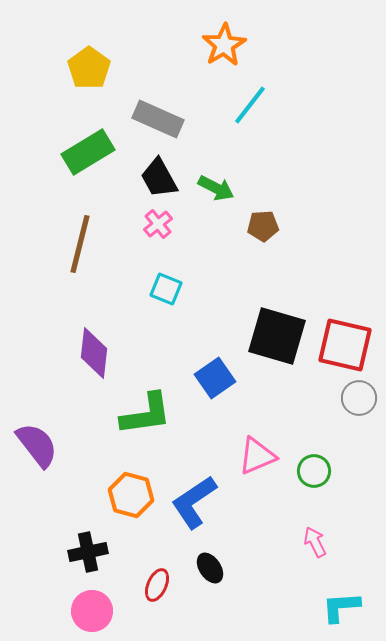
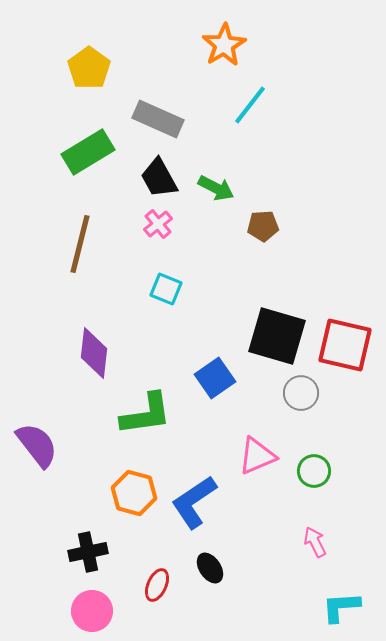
gray circle: moved 58 px left, 5 px up
orange hexagon: moved 3 px right, 2 px up
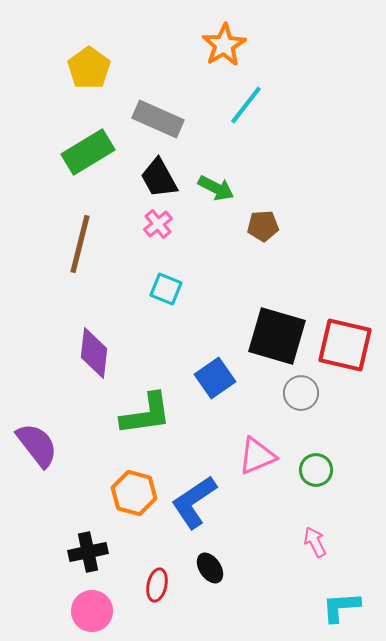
cyan line: moved 4 px left
green circle: moved 2 px right, 1 px up
red ellipse: rotated 12 degrees counterclockwise
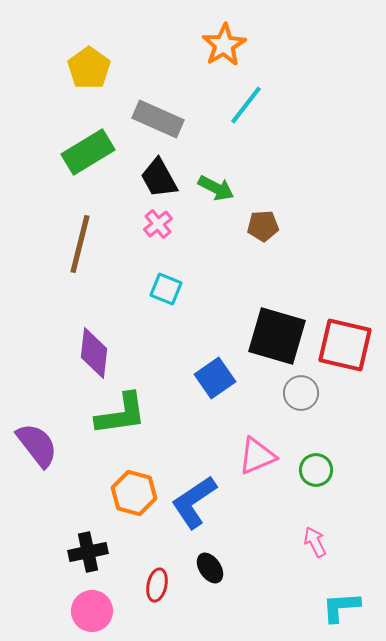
green L-shape: moved 25 px left
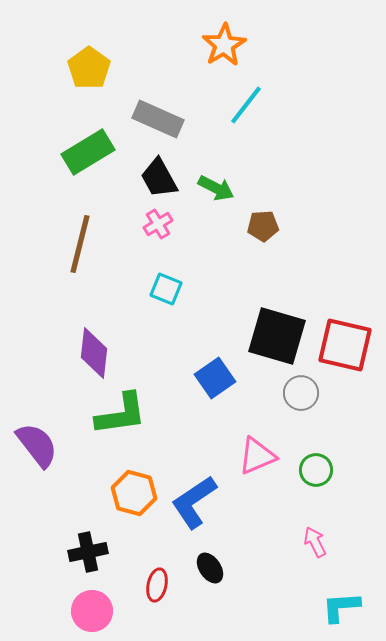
pink cross: rotated 8 degrees clockwise
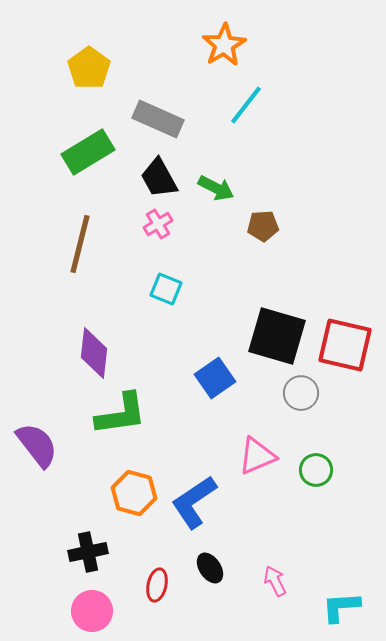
pink arrow: moved 40 px left, 39 px down
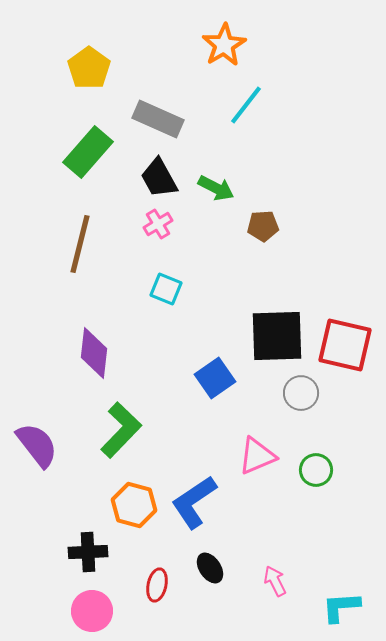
green rectangle: rotated 18 degrees counterclockwise
black square: rotated 18 degrees counterclockwise
green L-shape: moved 16 px down; rotated 38 degrees counterclockwise
orange hexagon: moved 12 px down
black cross: rotated 9 degrees clockwise
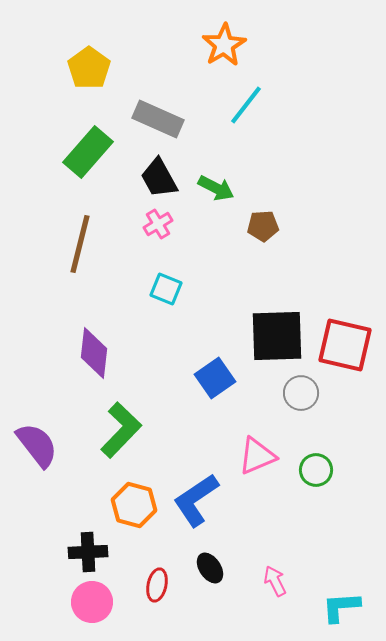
blue L-shape: moved 2 px right, 2 px up
pink circle: moved 9 px up
